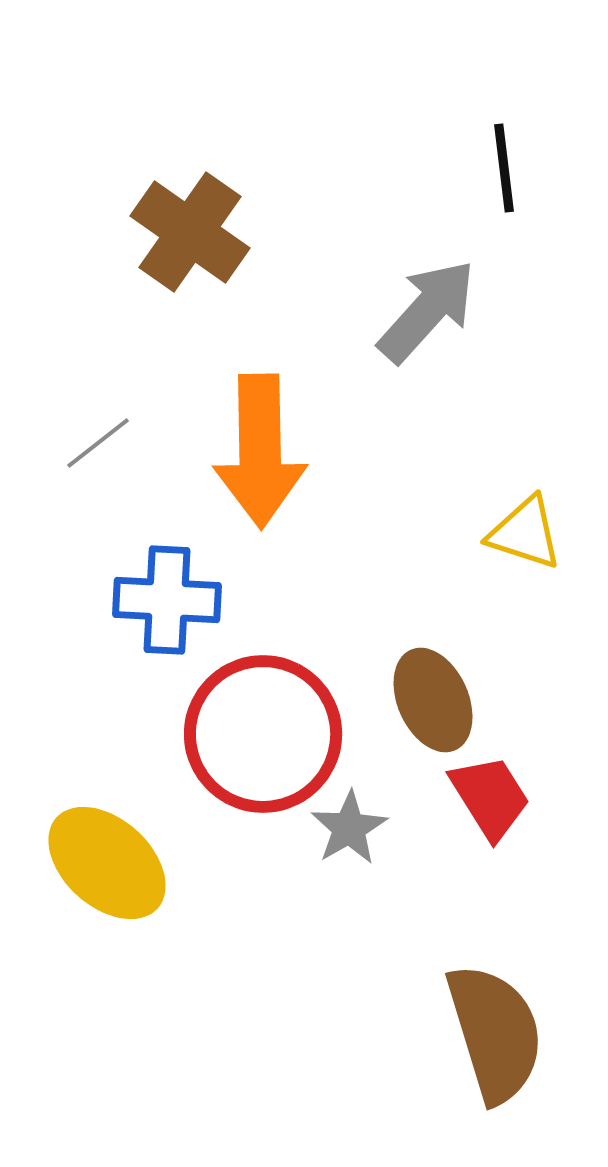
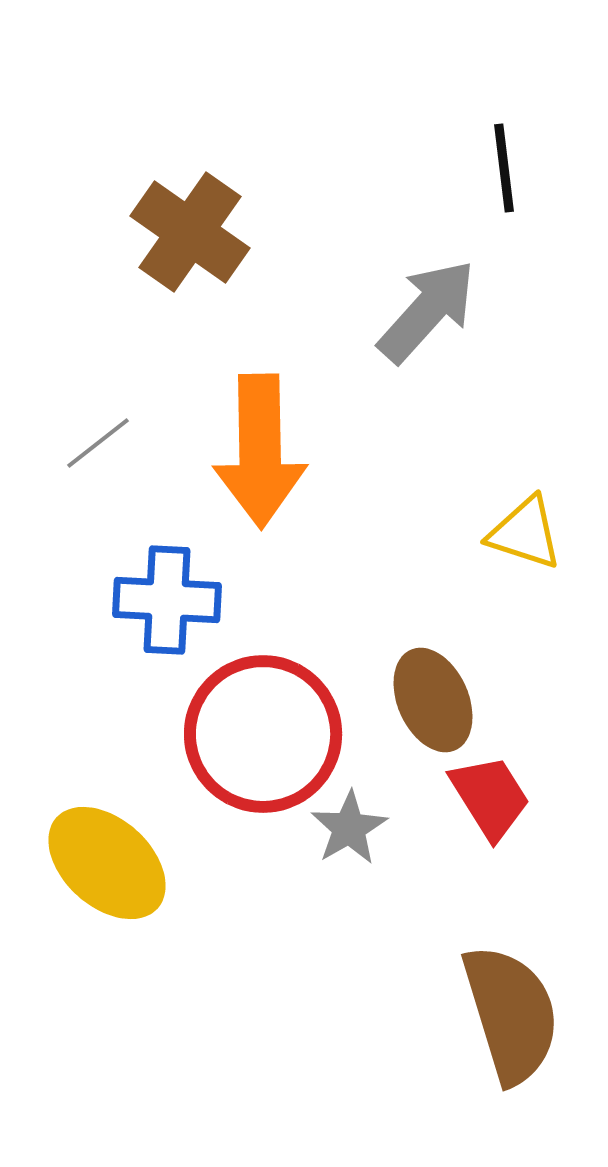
brown semicircle: moved 16 px right, 19 px up
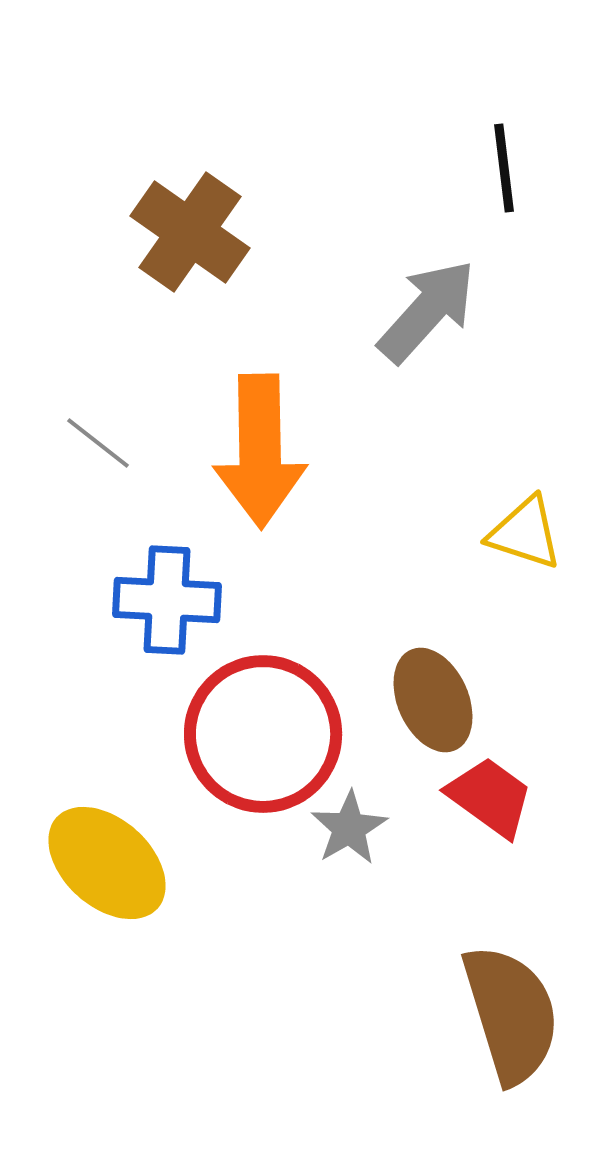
gray line: rotated 76 degrees clockwise
red trapezoid: rotated 22 degrees counterclockwise
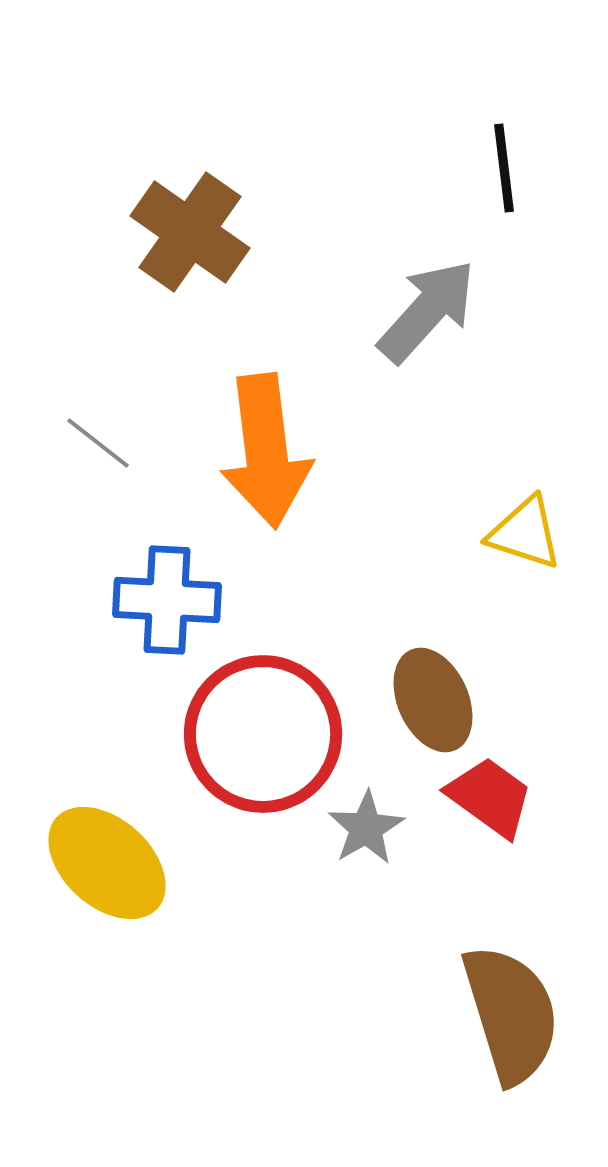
orange arrow: moved 6 px right; rotated 6 degrees counterclockwise
gray star: moved 17 px right
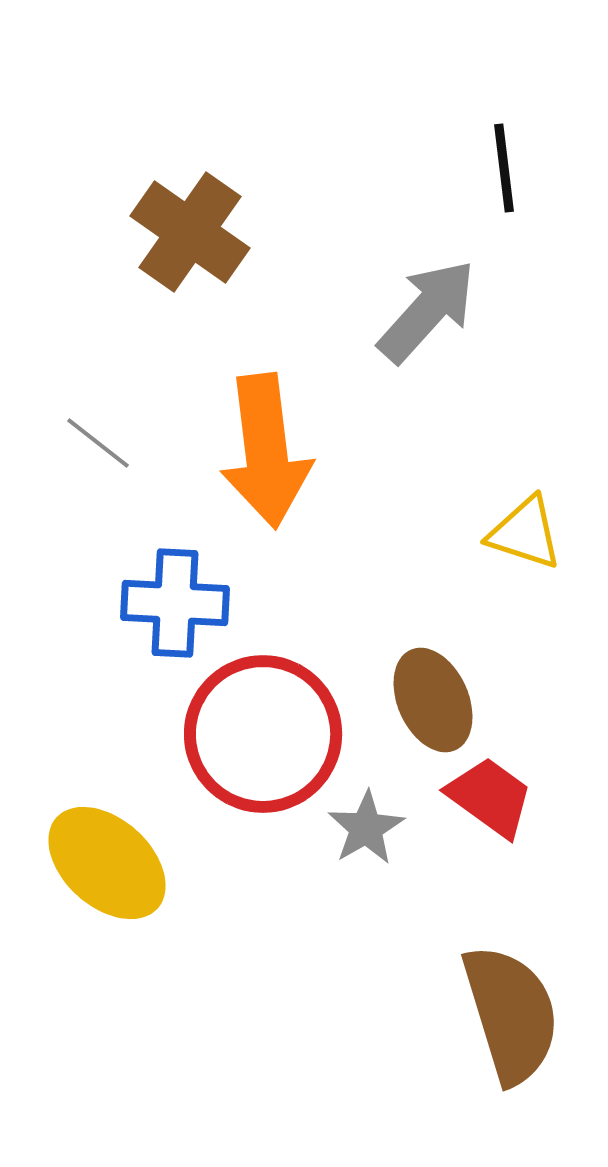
blue cross: moved 8 px right, 3 px down
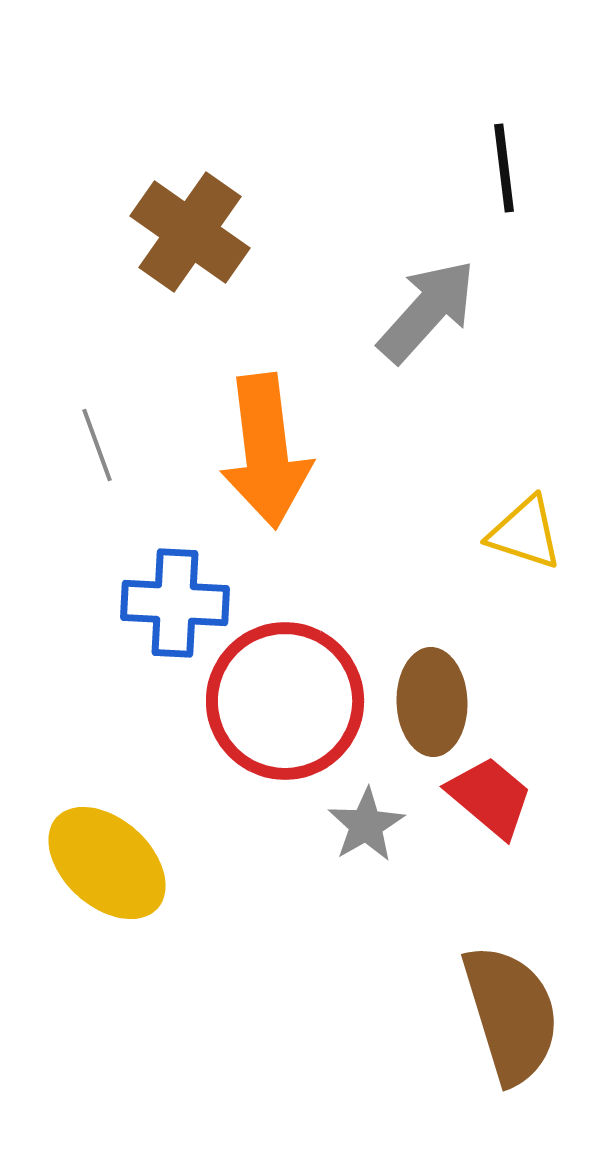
gray line: moved 1 px left, 2 px down; rotated 32 degrees clockwise
brown ellipse: moved 1 px left, 2 px down; rotated 22 degrees clockwise
red circle: moved 22 px right, 33 px up
red trapezoid: rotated 4 degrees clockwise
gray star: moved 3 px up
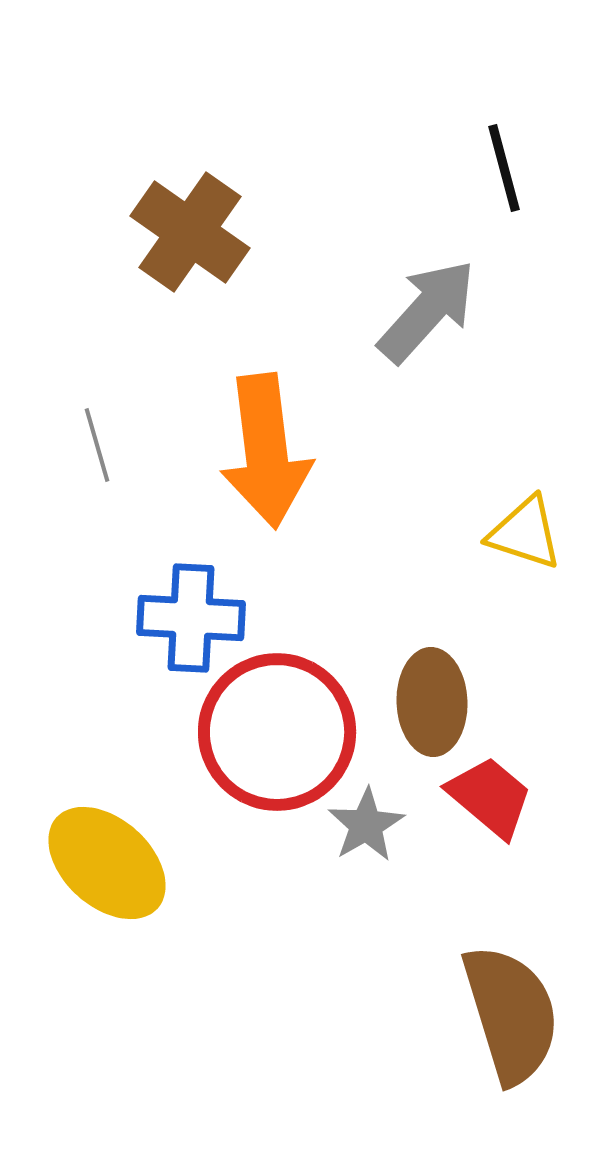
black line: rotated 8 degrees counterclockwise
gray line: rotated 4 degrees clockwise
blue cross: moved 16 px right, 15 px down
red circle: moved 8 px left, 31 px down
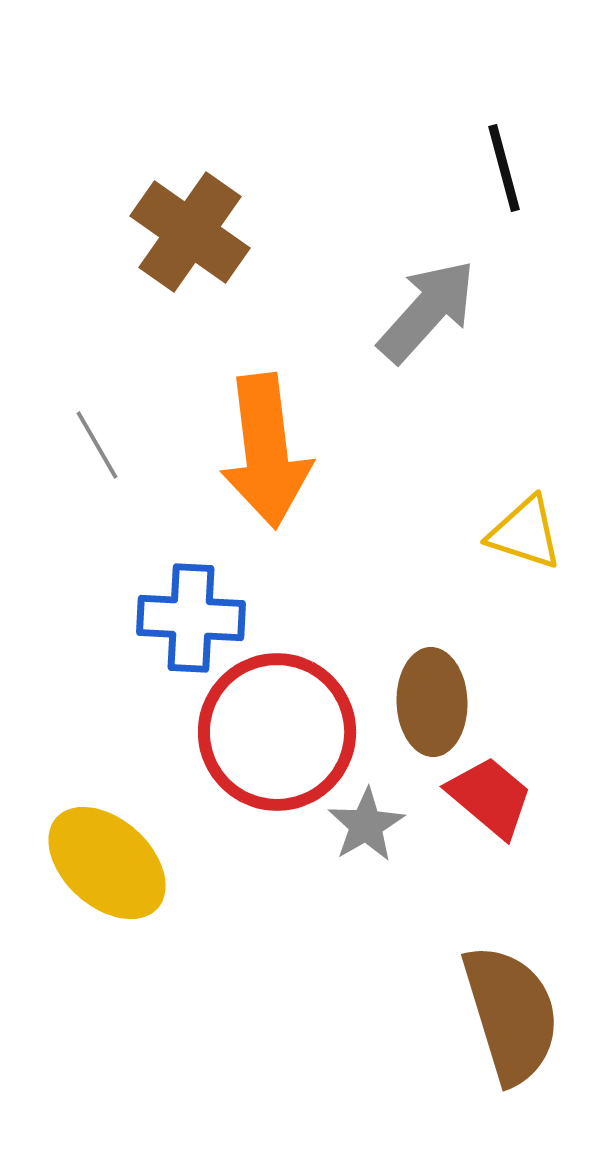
gray line: rotated 14 degrees counterclockwise
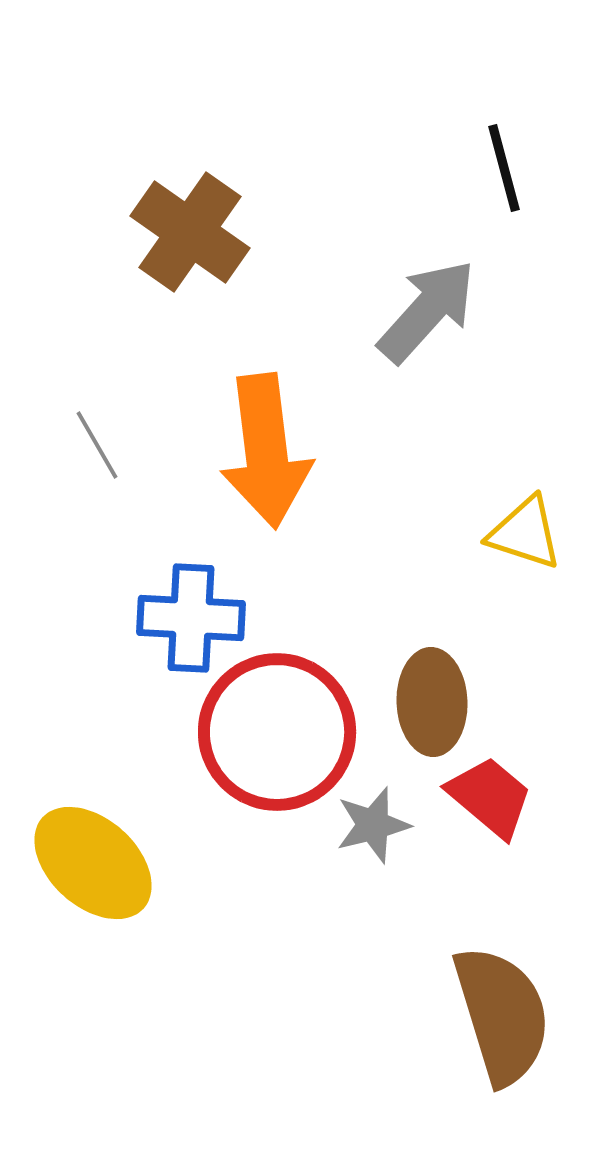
gray star: moved 7 px right; rotated 16 degrees clockwise
yellow ellipse: moved 14 px left
brown semicircle: moved 9 px left, 1 px down
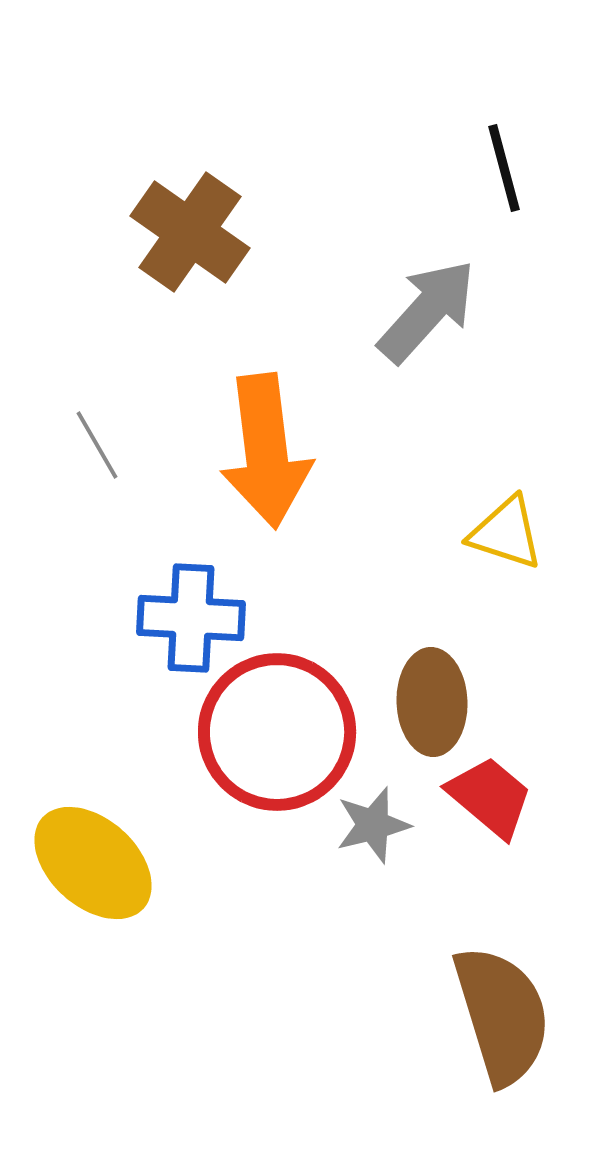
yellow triangle: moved 19 px left
